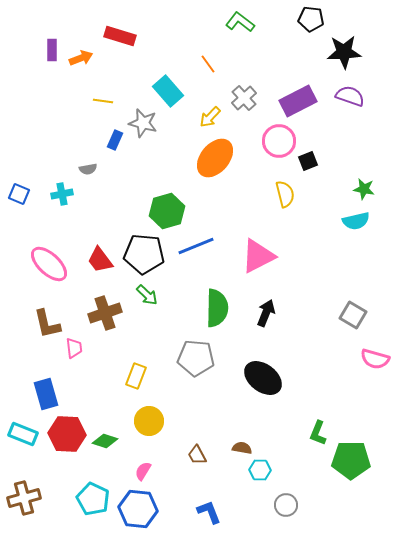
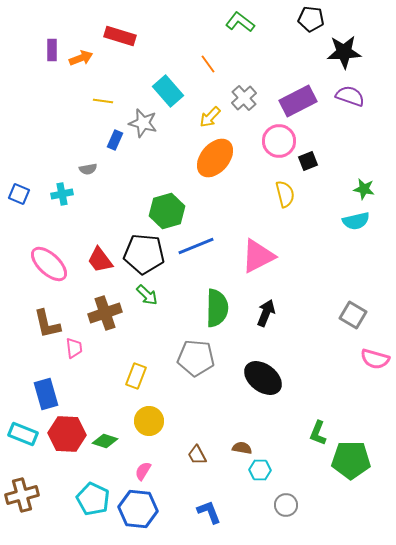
brown cross at (24, 498): moved 2 px left, 3 px up
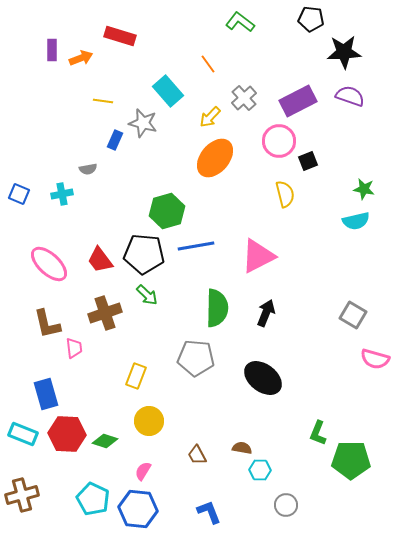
blue line at (196, 246): rotated 12 degrees clockwise
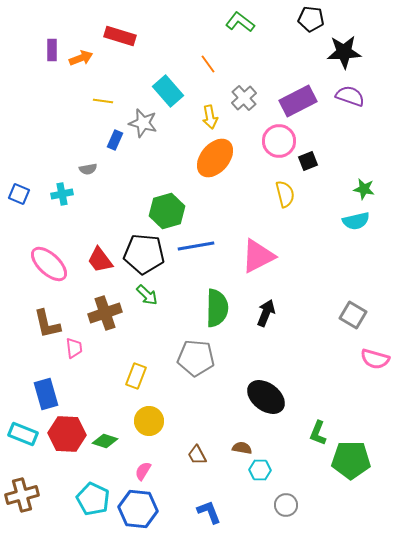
yellow arrow at (210, 117): rotated 55 degrees counterclockwise
black ellipse at (263, 378): moved 3 px right, 19 px down
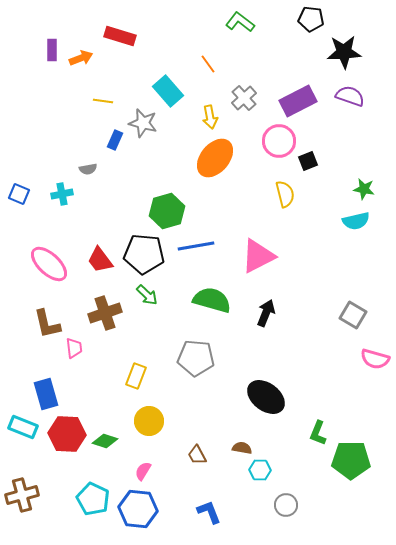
green semicircle at (217, 308): moved 5 px left, 8 px up; rotated 75 degrees counterclockwise
cyan rectangle at (23, 434): moved 7 px up
